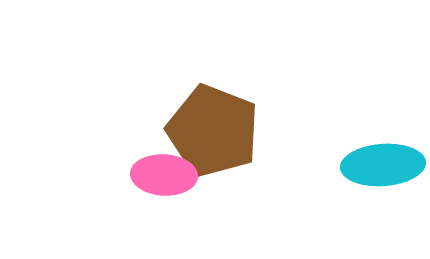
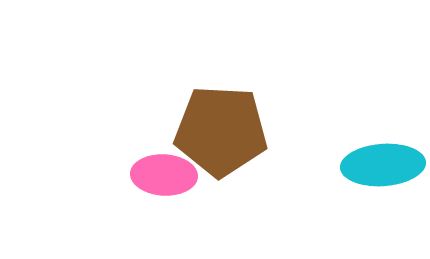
brown pentagon: moved 8 px right; rotated 18 degrees counterclockwise
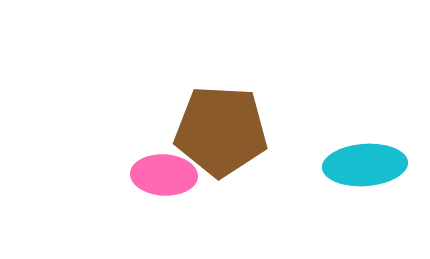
cyan ellipse: moved 18 px left
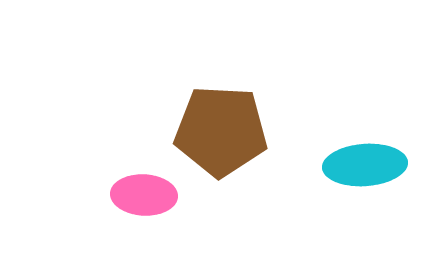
pink ellipse: moved 20 px left, 20 px down
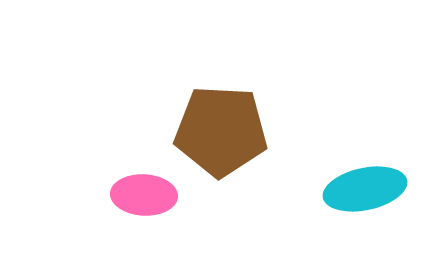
cyan ellipse: moved 24 px down; rotated 8 degrees counterclockwise
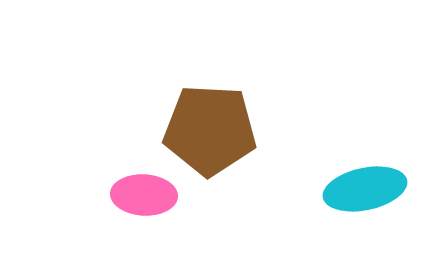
brown pentagon: moved 11 px left, 1 px up
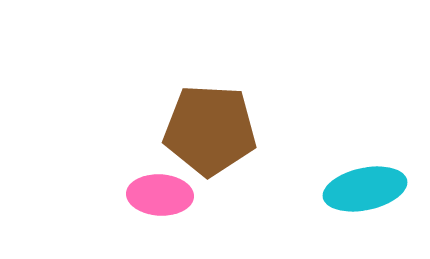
pink ellipse: moved 16 px right
